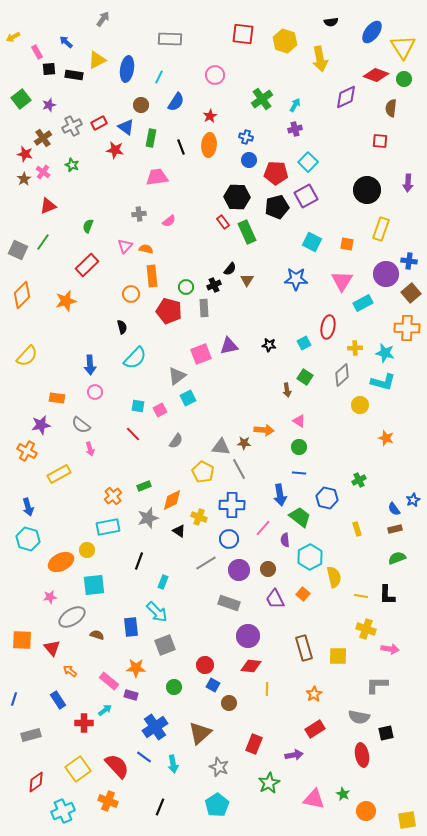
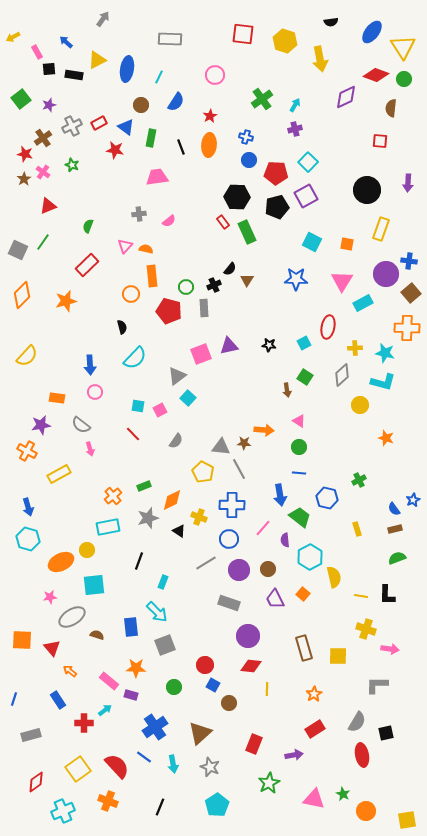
cyan square at (188, 398): rotated 21 degrees counterclockwise
gray semicircle at (359, 717): moved 2 px left, 5 px down; rotated 70 degrees counterclockwise
gray star at (219, 767): moved 9 px left
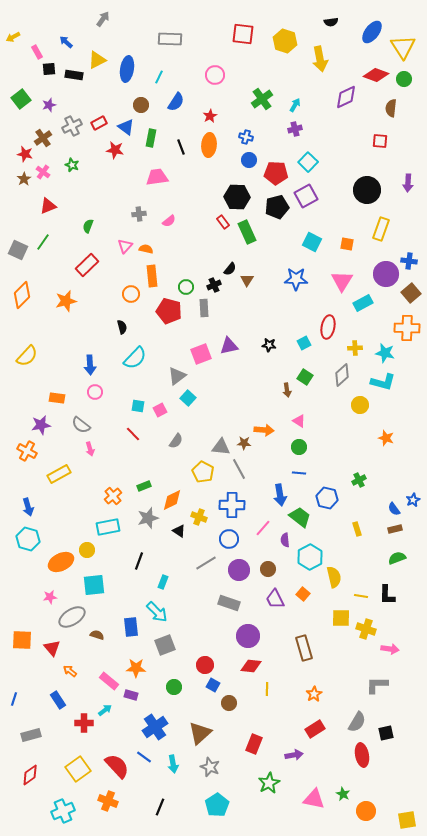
yellow square at (338, 656): moved 3 px right, 38 px up
red diamond at (36, 782): moved 6 px left, 7 px up
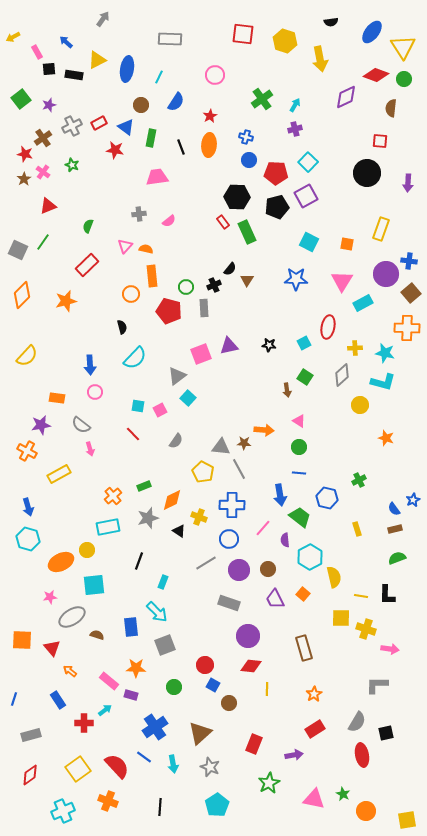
black circle at (367, 190): moved 17 px up
cyan square at (312, 242): moved 3 px left
black line at (160, 807): rotated 18 degrees counterclockwise
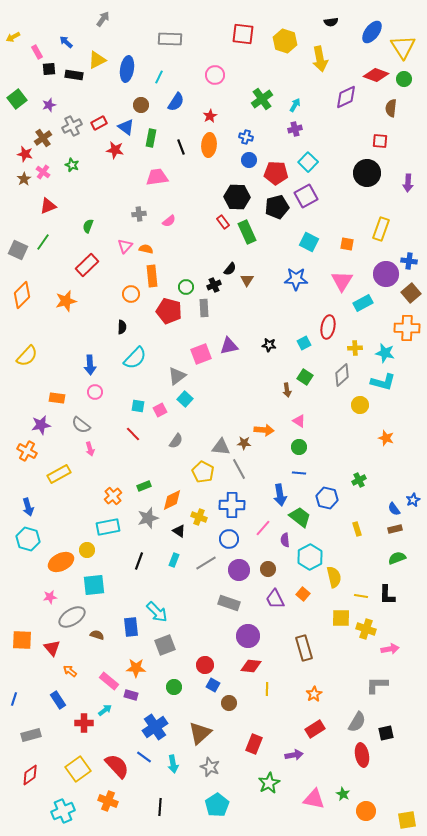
green square at (21, 99): moved 4 px left
black semicircle at (122, 327): rotated 16 degrees clockwise
cyan square at (188, 398): moved 3 px left, 1 px down
cyan rectangle at (163, 582): moved 11 px right, 22 px up
pink arrow at (390, 649): rotated 18 degrees counterclockwise
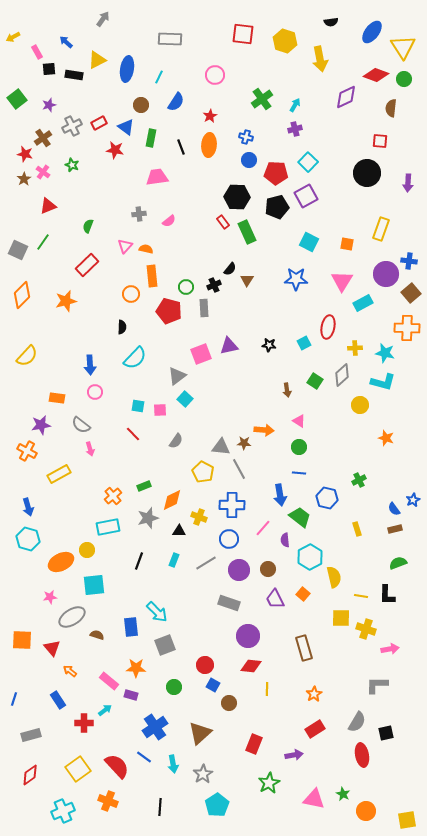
green square at (305, 377): moved 10 px right, 4 px down
pink square at (160, 410): rotated 24 degrees clockwise
black triangle at (179, 531): rotated 32 degrees counterclockwise
green semicircle at (397, 558): moved 1 px right, 5 px down
gray star at (210, 767): moved 7 px left, 7 px down; rotated 18 degrees clockwise
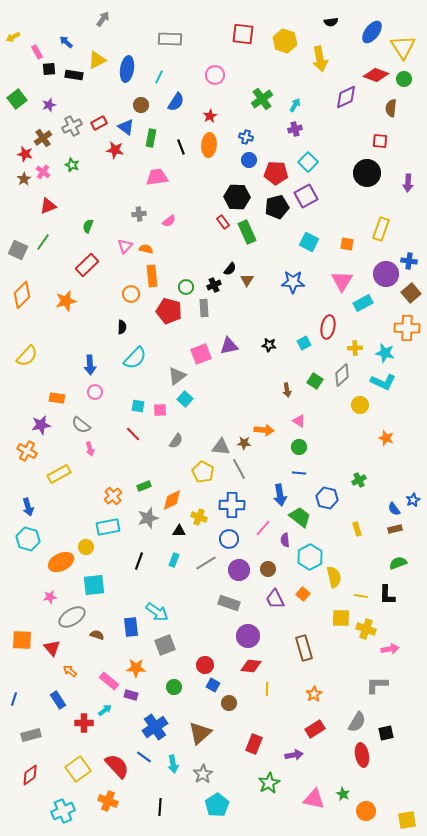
blue star at (296, 279): moved 3 px left, 3 px down
cyan L-shape at (383, 382): rotated 10 degrees clockwise
yellow circle at (87, 550): moved 1 px left, 3 px up
cyan arrow at (157, 612): rotated 10 degrees counterclockwise
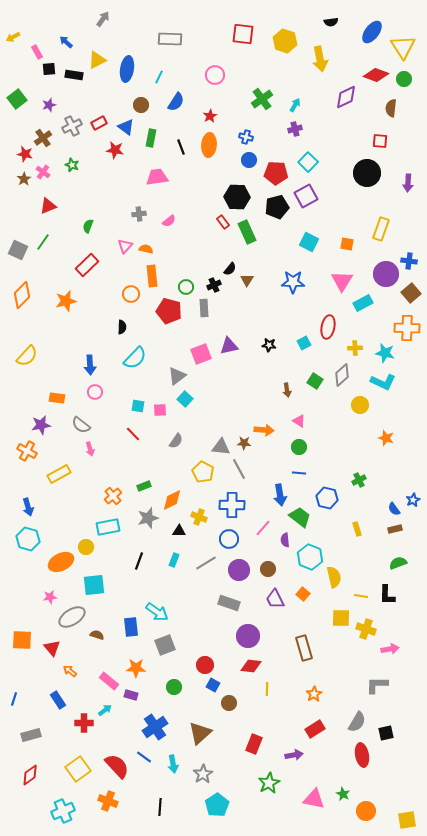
cyan hexagon at (310, 557): rotated 10 degrees counterclockwise
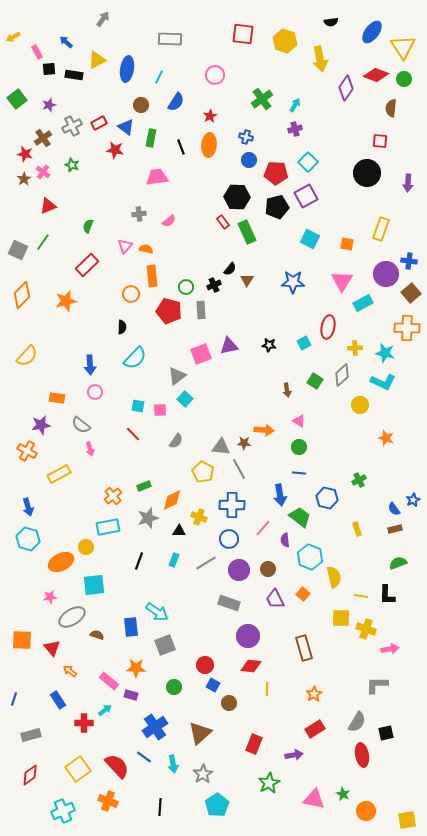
purple diamond at (346, 97): moved 9 px up; rotated 30 degrees counterclockwise
cyan square at (309, 242): moved 1 px right, 3 px up
gray rectangle at (204, 308): moved 3 px left, 2 px down
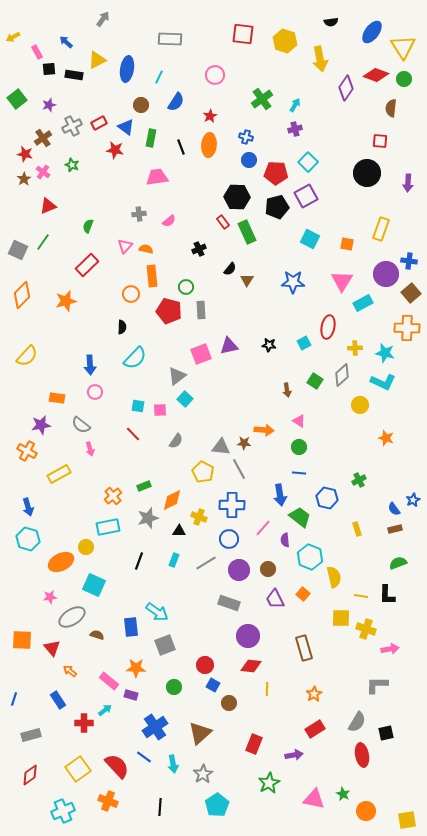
black cross at (214, 285): moved 15 px left, 36 px up
cyan square at (94, 585): rotated 30 degrees clockwise
